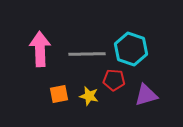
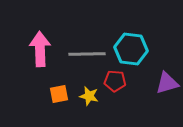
cyan hexagon: rotated 12 degrees counterclockwise
red pentagon: moved 1 px right, 1 px down
purple triangle: moved 21 px right, 12 px up
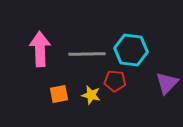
cyan hexagon: moved 1 px down
purple triangle: rotated 30 degrees counterclockwise
yellow star: moved 2 px right, 1 px up
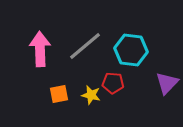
gray line: moved 2 px left, 8 px up; rotated 39 degrees counterclockwise
red pentagon: moved 2 px left, 2 px down
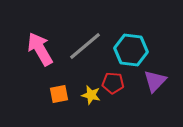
pink arrow: rotated 28 degrees counterclockwise
purple triangle: moved 12 px left, 2 px up
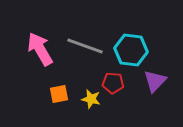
gray line: rotated 60 degrees clockwise
yellow star: moved 4 px down
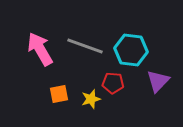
purple triangle: moved 3 px right
yellow star: rotated 30 degrees counterclockwise
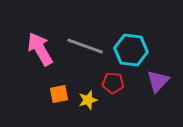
yellow star: moved 3 px left, 1 px down
